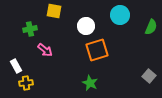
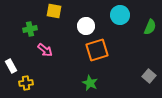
green semicircle: moved 1 px left
white rectangle: moved 5 px left
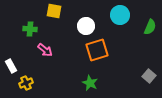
green cross: rotated 16 degrees clockwise
yellow cross: rotated 16 degrees counterclockwise
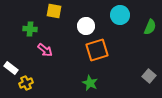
white rectangle: moved 2 px down; rotated 24 degrees counterclockwise
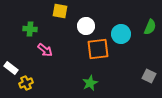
yellow square: moved 6 px right
cyan circle: moved 1 px right, 19 px down
orange square: moved 1 px right, 1 px up; rotated 10 degrees clockwise
gray square: rotated 16 degrees counterclockwise
green star: rotated 21 degrees clockwise
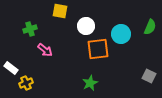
green cross: rotated 24 degrees counterclockwise
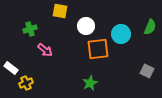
gray square: moved 2 px left, 5 px up
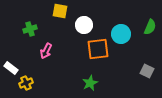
white circle: moved 2 px left, 1 px up
pink arrow: moved 1 px right, 1 px down; rotated 77 degrees clockwise
